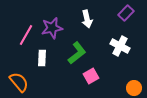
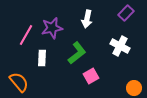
white arrow: rotated 24 degrees clockwise
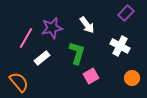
white arrow: moved 6 px down; rotated 48 degrees counterclockwise
pink line: moved 3 px down
green L-shape: rotated 35 degrees counterclockwise
white rectangle: rotated 49 degrees clockwise
orange circle: moved 2 px left, 10 px up
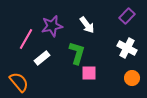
purple rectangle: moved 1 px right, 3 px down
purple star: moved 2 px up
pink line: moved 1 px down
white cross: moved 7 px right, 2 px down
pink square: moved 2 px left, 3 px up; rotated 28 degrees clockwise
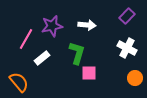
white arrow: rotated 48 degrees counterclockwise
orange circle: moved 3 px right
